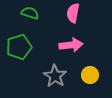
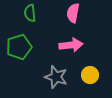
green semicircle: rotated 114 degrees counterclockwise
gray star: moved 1 px right, 1 px down; rotated 15 degrees counterclockwise
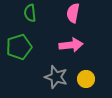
yellow circle: moved 4 px left, 4 px down
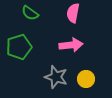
green semicircle: rotated 48 degrees counterclockwise
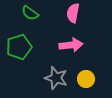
gray star: moved 1 px down
